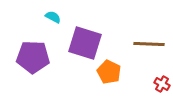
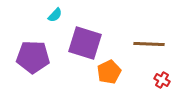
cyan semicircle: moved 2 px right, 2 px up; rotated 105 degrees clockwise
orange pentagon: rotated 20 degrees clockwise
red cross: moved 4 px up
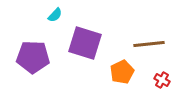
brown line: rotated 8 degrees counterclockwise
orange pentagon: moved 13 px right
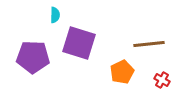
cyan semicircle: rotated 42 degrees counterclockwise
purple square: moved 6 px left
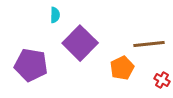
purple square: moved 1 px right; rotated 28 degrees clockwise
purple pentagon: moved 2 px left, 8 px down; rotated 8 degrees clockwise
orange pentagon: moved 4 px up
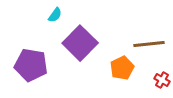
cyan semicircle: rotated 35 degrees clockwise
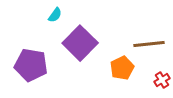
red cross: rotated 28 degrees clockwise
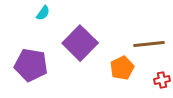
cyan semicircle: moved 12 px left, 2 px up
red cross: rotated 21 degrees clockwise
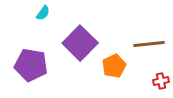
orange pentagon: moved 8 px left, 2 px up
red cross: moved 1 px left, 1 px down
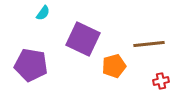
purple square: moved 3 px right, 4 px up; rotated 20 degrees counterclockwise
orange pentagon: rotated 10 degrees clockwise
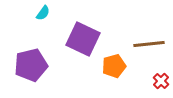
purple pentagon: rotated 24 degrees counterclockwise
red cross: rotated 35 degrees counterclockwise
